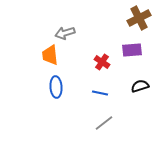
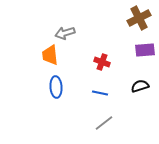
purple rectangle: moved 13 px right
red cross: rotated 14 degrees counterclockwise
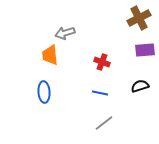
blue ellipse: moved 12 px left, 5 px down
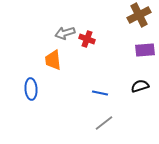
brown cross: moved 3 px up
orange trapezoid: moved 3 px right, 5 px down
red cross: moved 15 px left, 23 px up
blue ellipse: moved 13 px left, 3 px up
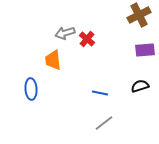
red cross: rotated 21 degrees clockwise
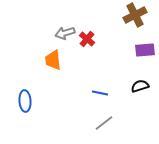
brown cross: moved 4 px left
blue ellipse: moved 6 px left, 12 px down
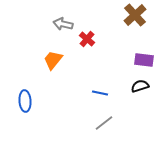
brown cross: rotated 15 degrees counterclockwise
gray arrow: moved 2 px left, 9 px up; rotated 30 degrees clockwise
purple rectangle: moved 1 px left, 10 px down; rotated 12 degrees clockwise
orange trapezoid: rotated 45 degrees clockwise
